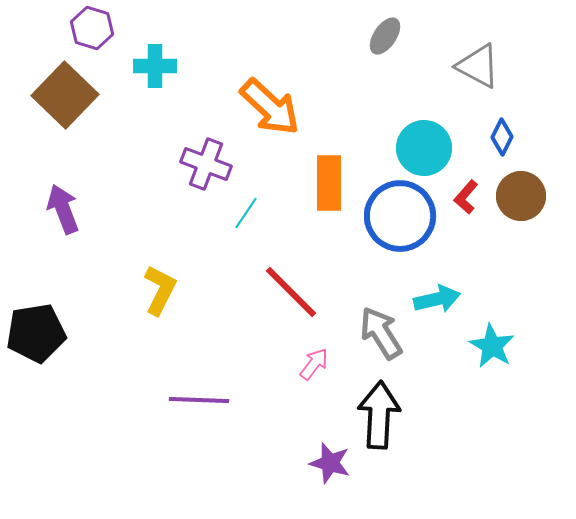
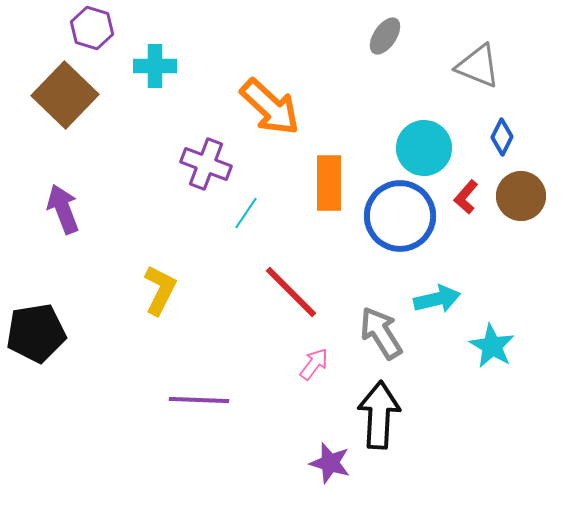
gray triangle: rotated 6 degrees counterclockwise
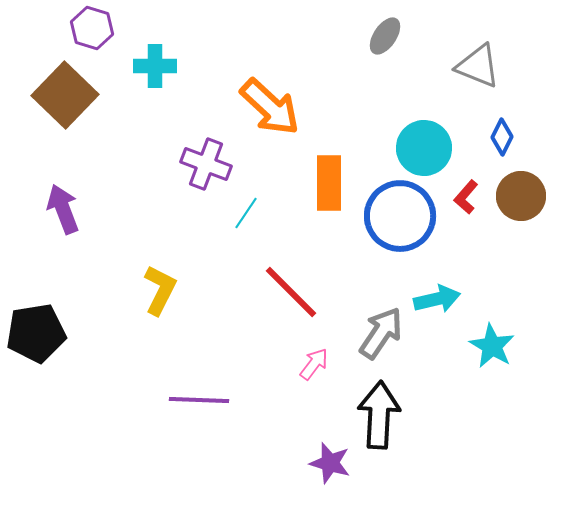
gray arrow: rotated 66 degrees clockwise
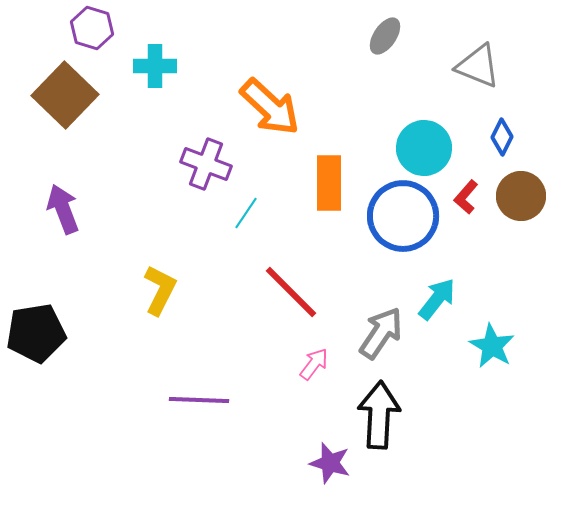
blue circle: moved 3 px right
cyan arrow: rotated 39 degrees counterclockwise
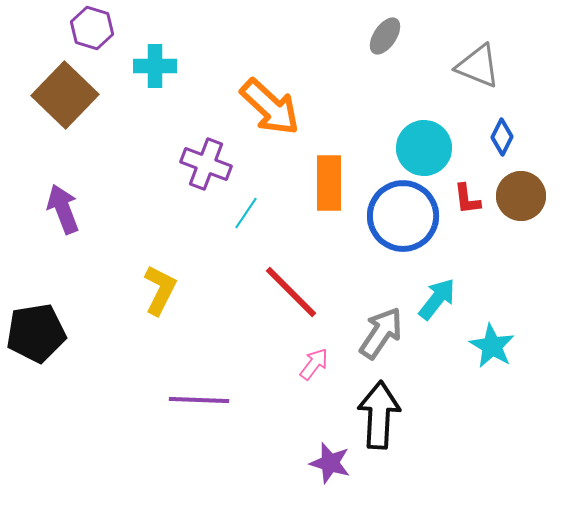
red L-shape: moved 1 px right, 2 px down; rotated 48 degrees counterclockwise
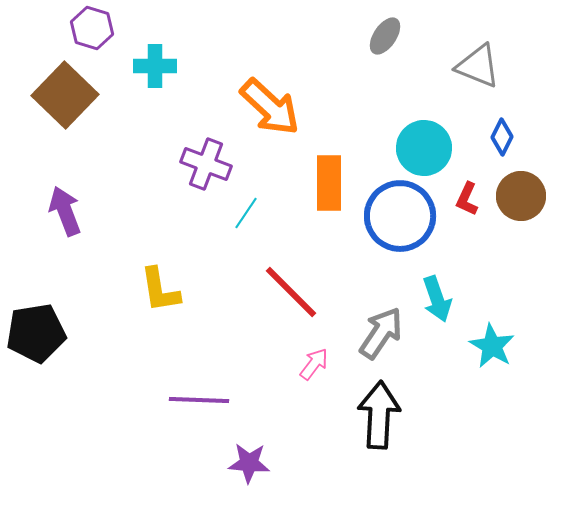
red L-shape: rotated 32 degrees clockwise
purple arrow: moved 2 px right, 2 px down
blue circle: moved 3 px left
yellow L-shape: rotated 144 degrees clockwise
cyan arrow: rotated 123 degrees clockwise
purple star: moved 81 px left; rotated 12 degrees counterclockwise
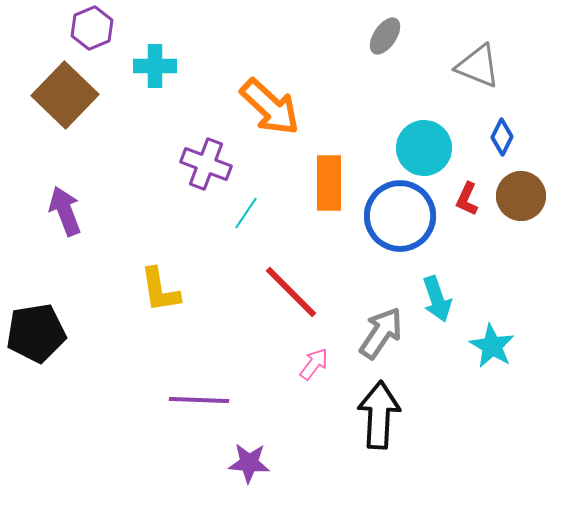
purple hexagon: rotated 21 degrees clockwise
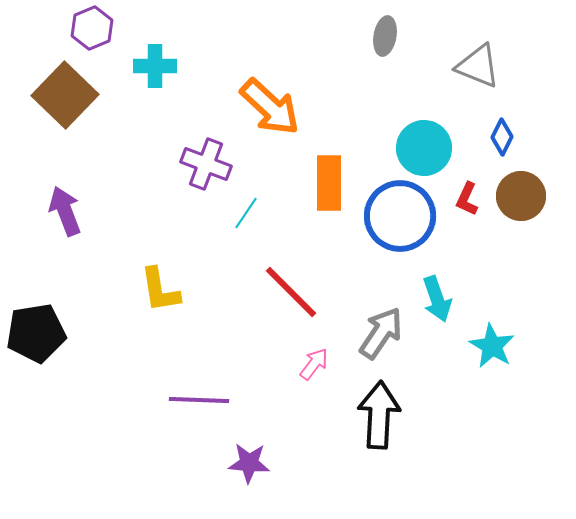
gray ellipse: rotated 24 degrees counterclockwise
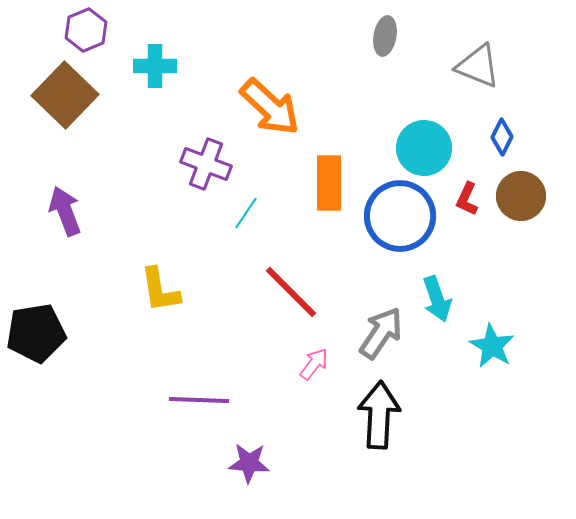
purple hexagon: moved 6 px left, 2 px down
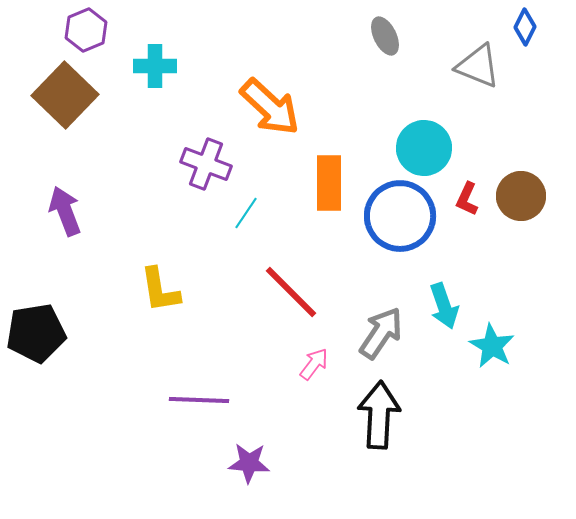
gray ellipse: rotated 36 degrees counterclockwise
blue diamond: moved 23 px right, 110 px up
cyan arrow: moved 7 px right, 7 px down
